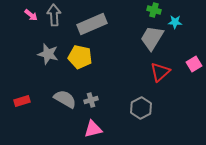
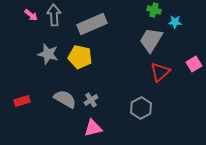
gray trapezoid: moved 1 px left, 2 px down
gray cross: rotated 16 degrees counterclockwise
pink triangle: moved 1 px up
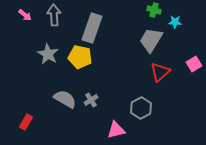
pink arrow: moved 6 px left
gray rectangle: moved 4 px down; rotated 48 degrees counterclockwise
gray star: rotated 15 degrees clockwise
red rectangle: moved 4 px right, 21 px down; rotated 42 degrees counterclockwise
pink triangle: moved 23 px right, 2 px down
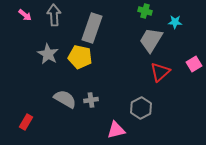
green cross: moved 9 px left, 1 px down
gray cross: rotated 24 degrees clockwise
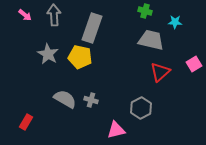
gray trapezoid: rotated 72 degrees clockwise
gray cross: rotated 24 degrees clockwise
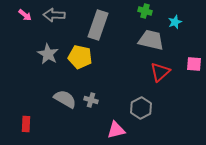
gray arrow: rotated 85 degrees counterclockwise
cyan star: rotated 24 degrees counterclockwise
gray rectangle: moved 6 px right, 3 px up
pink square: rotated 35 degrees clockwise
red rectangle: moved 2 px down; rotated 28 degrees counterclockwise
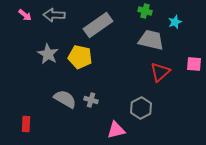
gray rectangle: rotated 36 degrees clockwise
